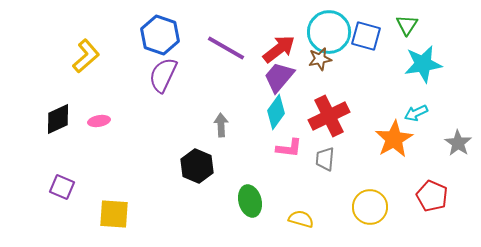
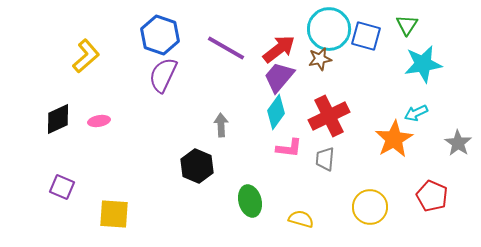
cyan circle: moved 3 px up
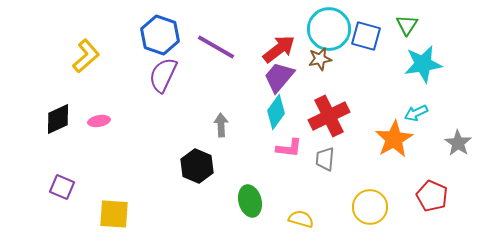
purple line: moved 10 px left, 1 px up
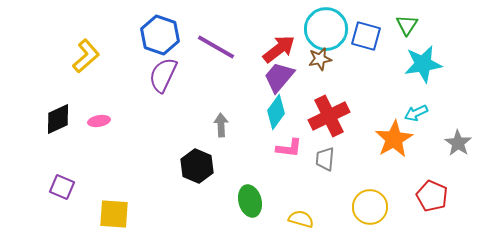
cyan circle: moved 3 px left
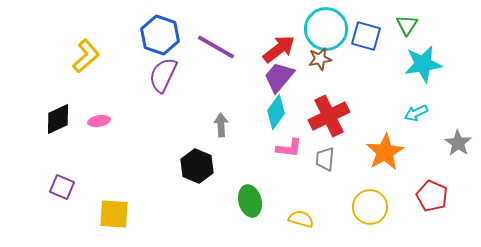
orange star: moved 9 px left, 13 px down
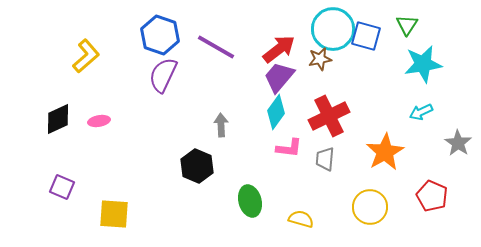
cyan circle: moved 7 px right
cyan arrow: moved 5 px right, 1 px up
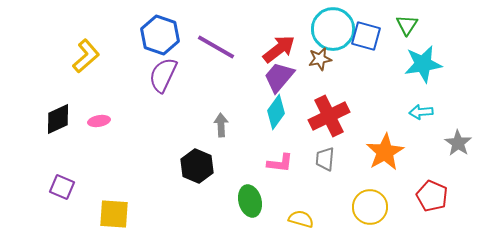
cyan arrow: rotated 20 degrees clockwise
pink L-shape: moved 9 px left, 15 px down
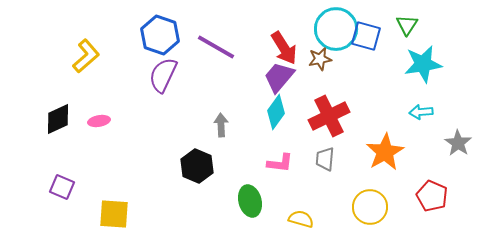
cyan circle: moved 3 px right
red arrow: moved 5 px right, 1 px up; rotated 96 degrees clockwise
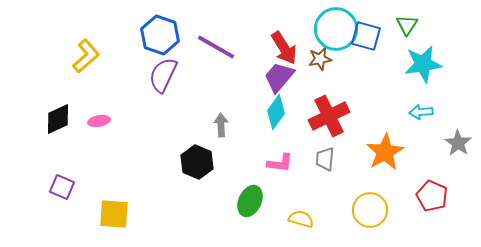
black hexagon: moved 4 px up
green ellipse: rotated 40 degrees clockwise
yellow circle: moved 3 px down
